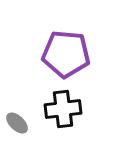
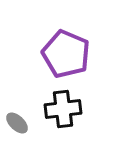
purple pentagon: rotated 18 degrees clockwise
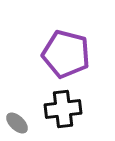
purple pentagon: rotated 9 degrees counterclockwise
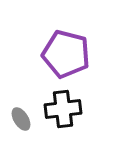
gray ellipse: moved 4 px right, 4 px up; rotated 15 degrees clockwise
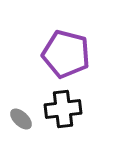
gray ellipse: rotated 15 degrees counterclockwise
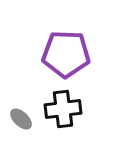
purple pentagon: rotated 12 degrees counterclockwise
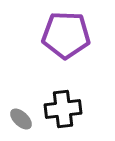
purple pentagon: moved 19 px up
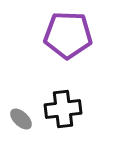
purple pentagon: moved 2 px right
